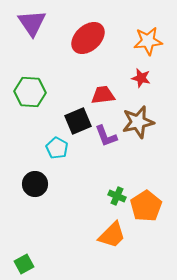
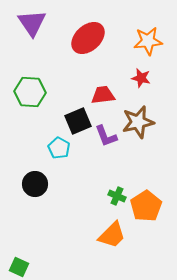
cyan pentagon: moved 2 px right
green square: moved 5 px left, 3 px down; rotated 36 degrees counterclockwise
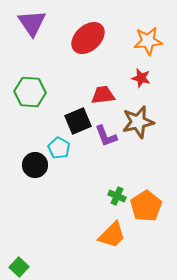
black circle: moved 19 px up
green square: rotated 18 degrees clockwise
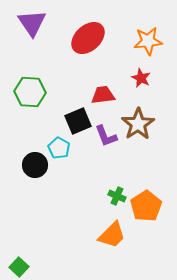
red star: rotated 12 degrees clockwise
brown star: moved 2 px down; rotated 20 degrees counterclockwise
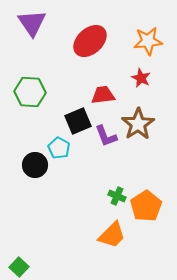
red ellipse: moved 2 px right, 3 px down
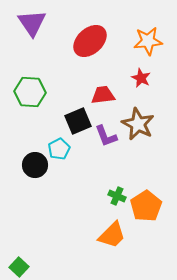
brown star: rotated 12 degrees counterclockwise
cyan pentagon: moved 1 px down; rotated 15 degrees clockwise
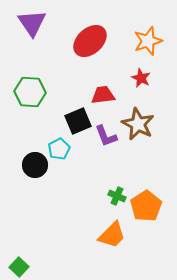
orange star: rotated 12 degrees counterclockwise
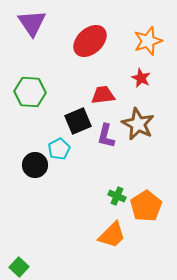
purple L-shape: rotated 35 degrees clockwise
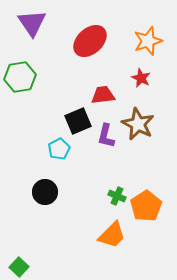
green hexagon: moved 10 px left, 15 px up; rotated 12 degrees counterclockwise
black circle: moved 10 px right, 27 px down
